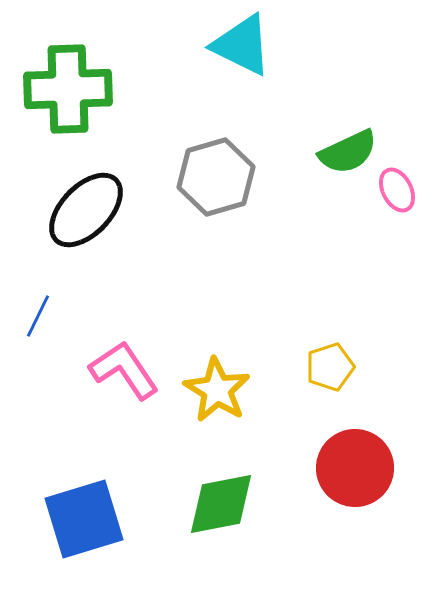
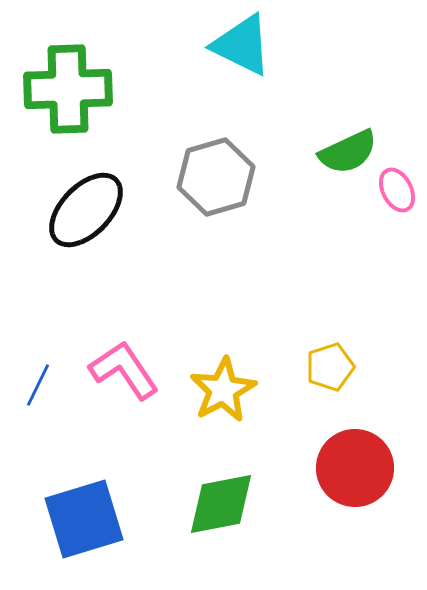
blue line: moved 69 px down
yellow star: moved 6 px right; rotated 12 degrees clockwise
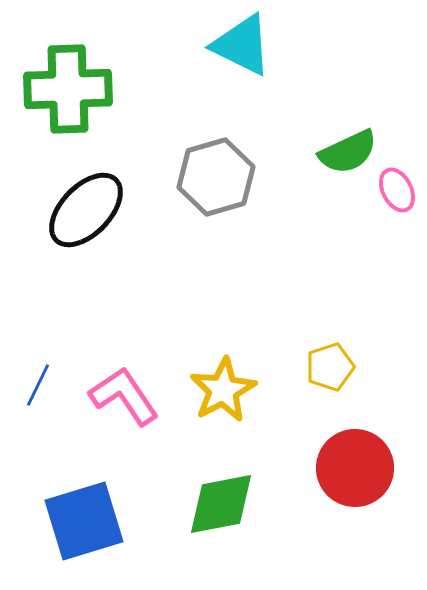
pink L-shape: moved 26 px down
blue square: moved 2 px down
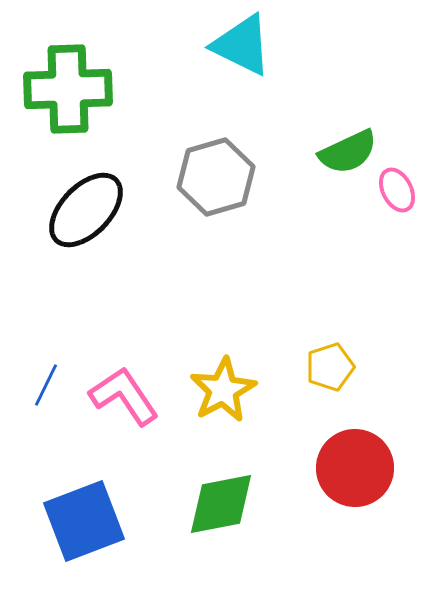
blue line: moved 8 px right
blue square: rotated 4 degrees counterclockwise
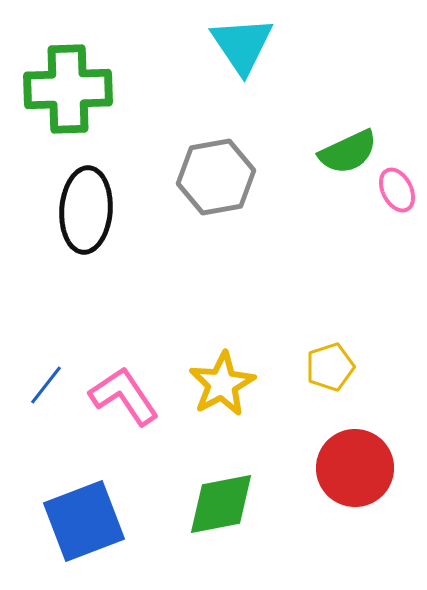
cyan triangle: rotated 30 degrees clockwise
gray hexagon: rotated 6 degrees clockwise
black ellipse: rotated 40 degrees counterclockwise
blue line: rotated 12 degrees clockwise
yellow star: moved 1 px left, 6 px up
